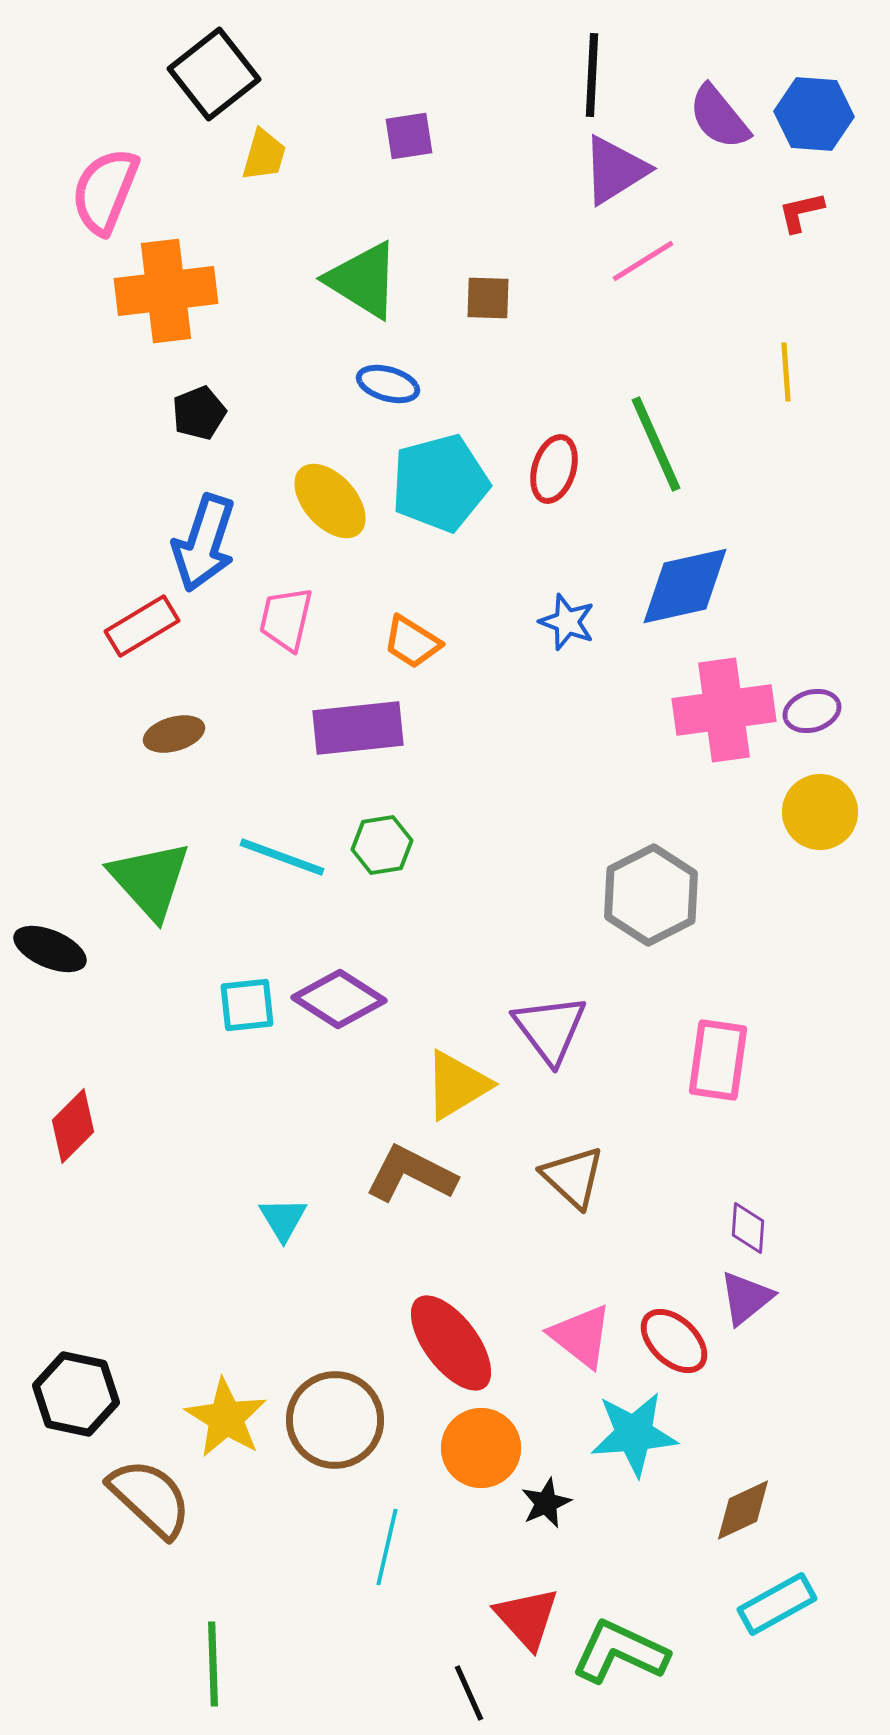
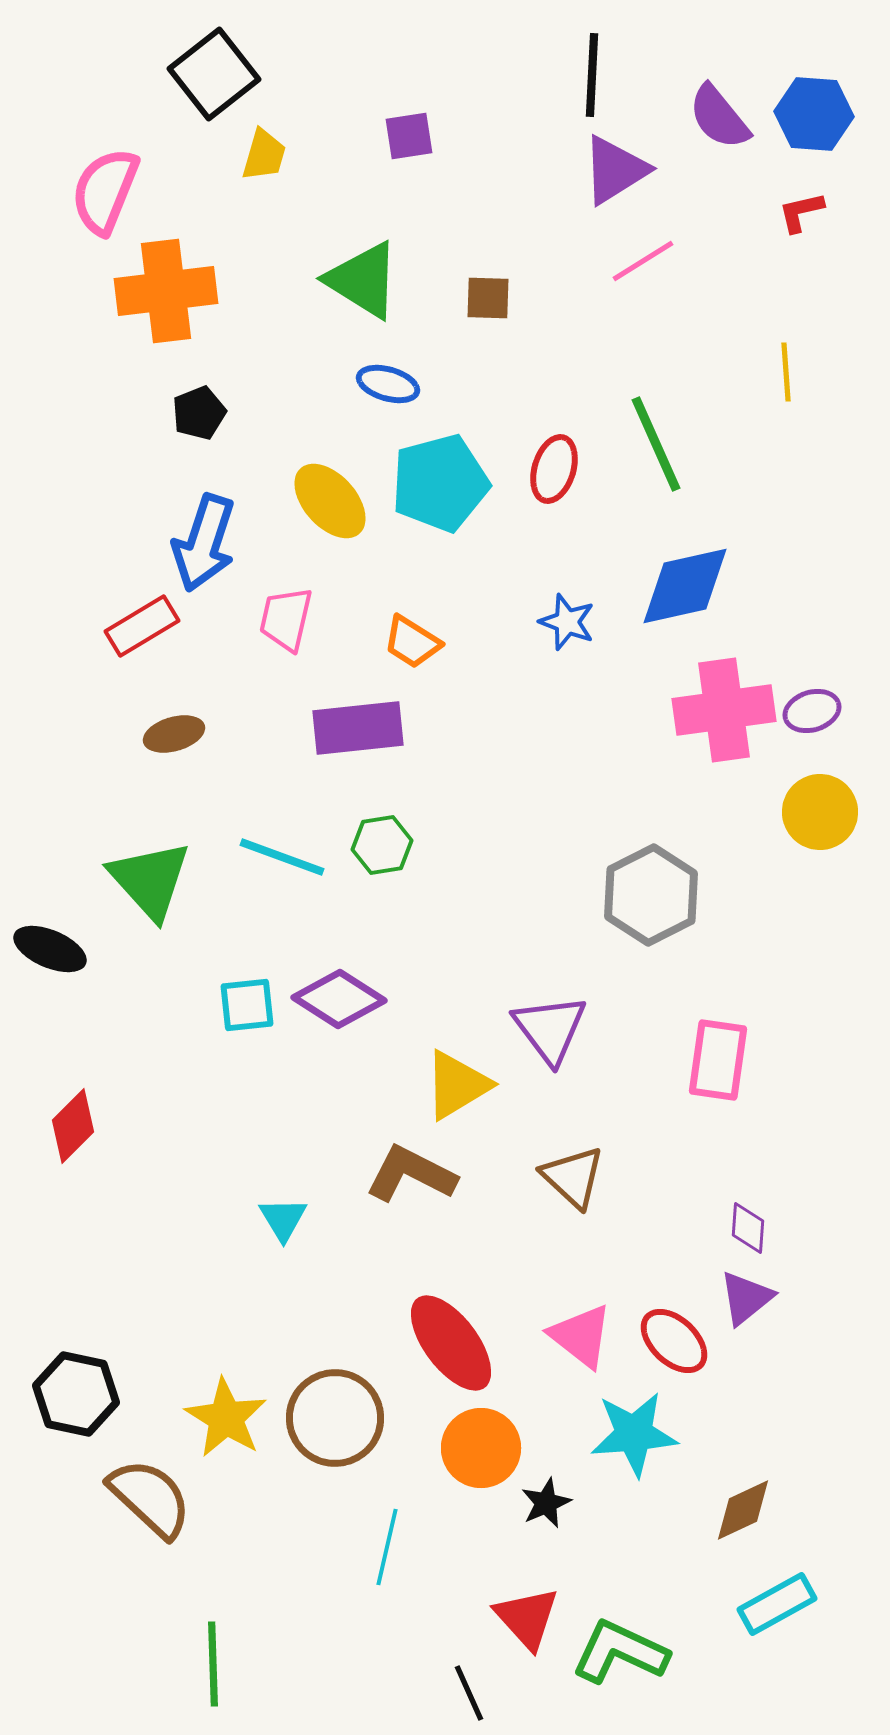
brown circle at (335, 1420): moved 2 px up
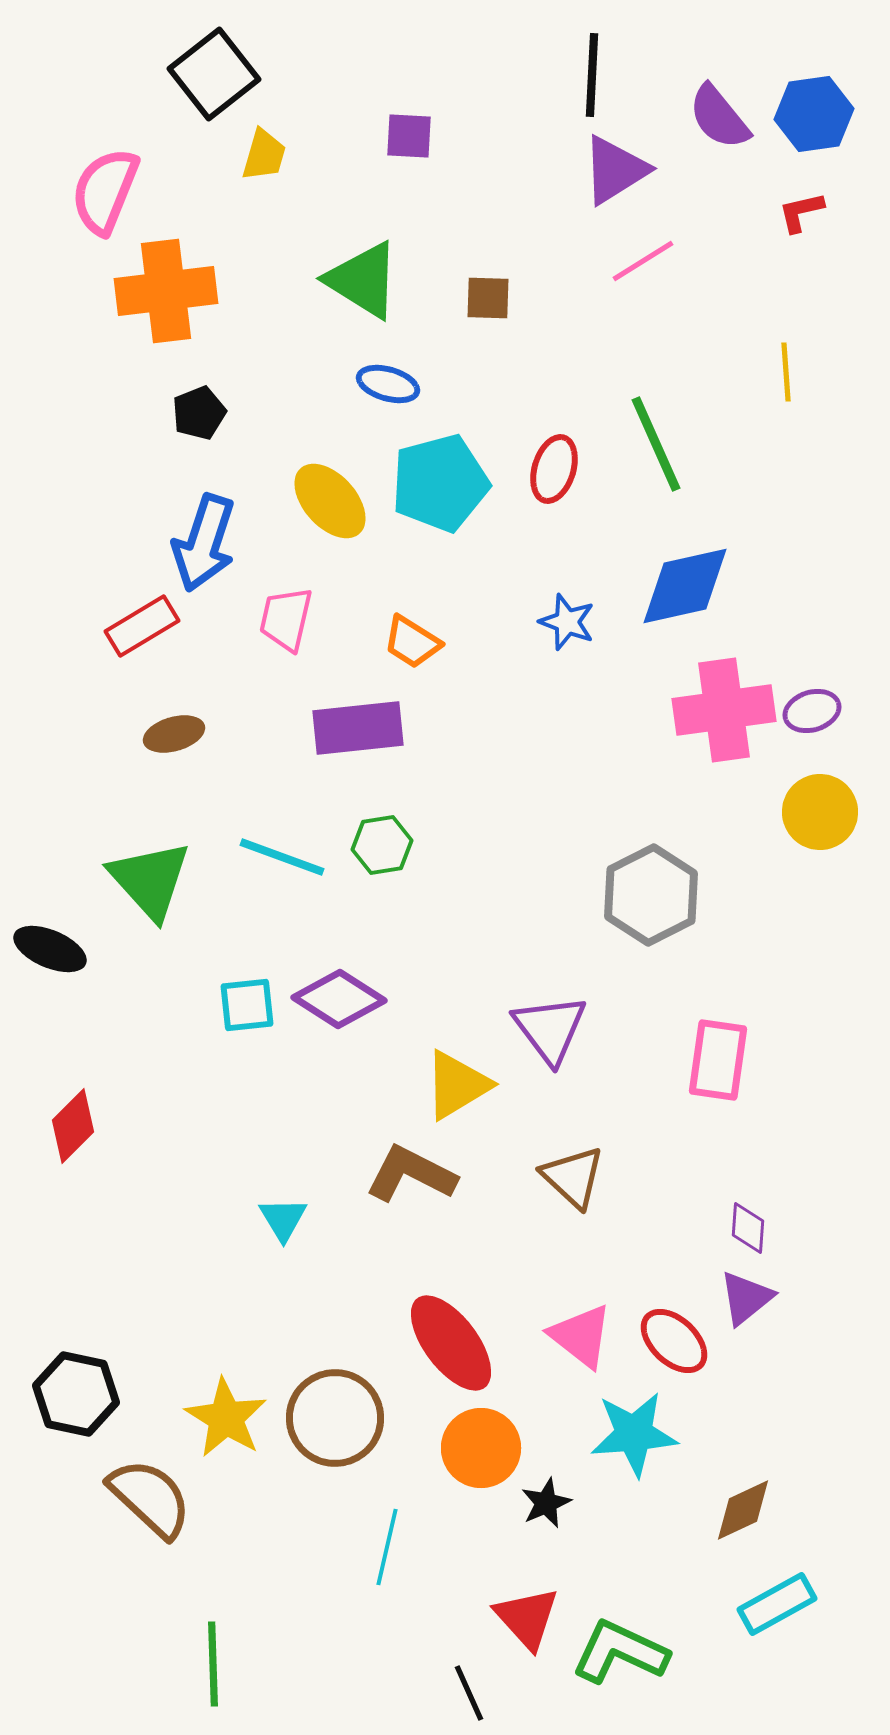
blue hexagon at (814, 114): rotated 12 degrees counterclockwise
purple square at (409, 136): rotated 12 degrees clockwise
